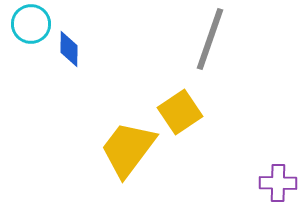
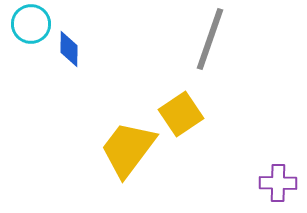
yellow square: moved 1 px right, 2 px down
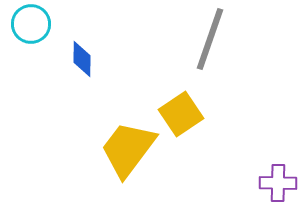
blue diamond: moved 13 px right, 10 px down
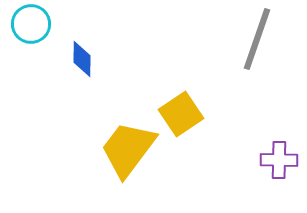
gray line: moved 47 px right
purple cross: moved 1 px right, 23 px up
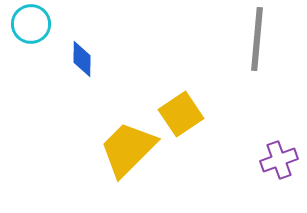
gray line: rotated 14 degrees counterclockwise
yellow trapezoid: rotated 8 degrees clockwise
purple cross: rotated 21 degrees counterclockwise
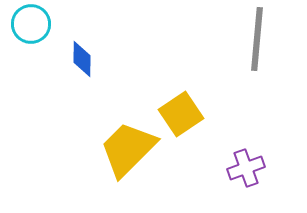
purple cross: moved 33 px left, 8 px down
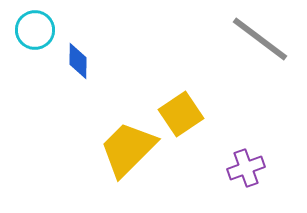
cyan circle: moved 4 px right, 6 px down
gray line: moved 3 px right; rotated 58 degrees counterclockwise
blue diamond: moved 4 px left, 2 px down
